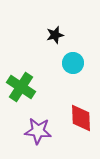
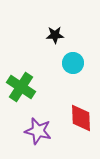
black star: rotated 12 degrees clockwise
purple star: rotated 8 degrees clockwise
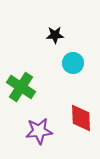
purple star: moved 1 px right; rotated 20 degrees counterclockwise
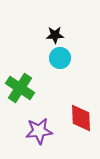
cyan circle: moved 13 px left, 5 px up
green cross: moved 1 px left, 1 px down
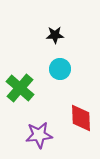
cyan circle: moved 11 px down
green cross: rotated 8 degrees clockwise
purple star: moved 4 px down
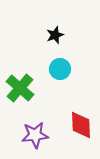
black star: rotated 18 degrees counterclockwise
red diamond: moved 7 px down
purple star: moved 4 px left
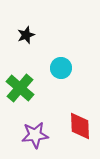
black star: moved 29 px left
cyan circle: moved 1 px right, 1 px up
red diamond: moved 1 px left, 1 px down
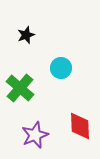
purple star: rotated 16 degrees counterclockwise
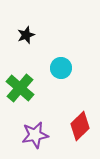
red diamond: rotated 48 degrees clockwise
purple star: rotated 12 degrees clockwise
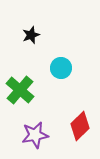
black star: moved 5 px right
green cross: moved 2 px down
